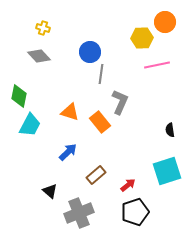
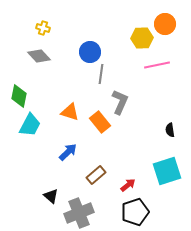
orange circle: moved 2 px down
black triangle: moved 1 px right, 5 px down
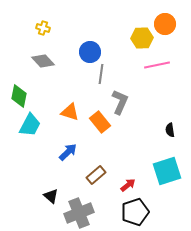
gray diamond: moved 4 px right, 5 px down
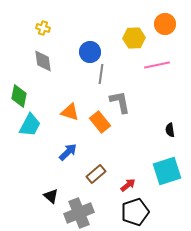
yellow hexagon: moved 8 px left
gray diamond: rotated 35 degrees clockwise
gray L-shape: rotated 35 degrees counterclockwise
brown rectangle: moved 1 px up
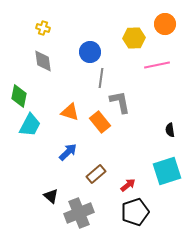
gray line: moved 4 px down
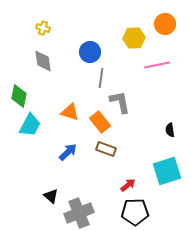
brown rectangle: moved 10 px right, 25 px up; rotated 60 degrees clockwise
black pentagon: rotated 16 degrees clockwise
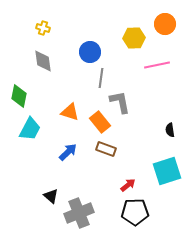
cyan trapezoid: moved 4 px down
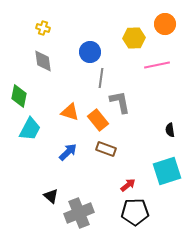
orange rectangle: moved 2 px left, 2 px up
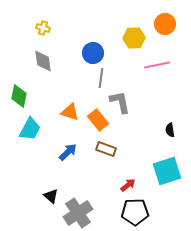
blue circle: moved 3 px right, 1 px down
gray cross: moved 1 px left; rotated 12 degrees counterclockwise
